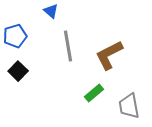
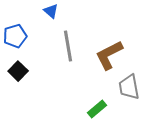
green rectangle: moved 3 px right, 16 px down
gray trapezoid: moved 19 px up
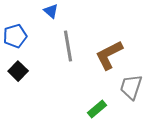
gray trapezoid: moved 2 px right; rotated 28 degrees clockwise
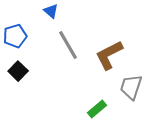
gray line: moved 1 px up; rotated 20 degrees counterclockwise
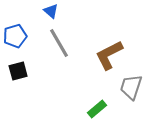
gray line: moved 9 px left, 2 px up
black square: rotated 30 degrees clockwise
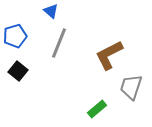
gray line: rotated 52 degrees clockwise
black square: rotated 36 degrees counterclockwise
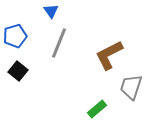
blue triangle: rotated 14 degrees clockwise
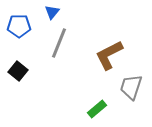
blue triangle: moved 1 px right, 1 px down; rotated 14 degrees clockwise
blue pentagon: moved 4 px right, 10 px up; rotated 15 degrees clockwise
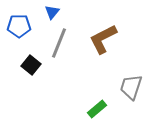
brown L-shape: moved 6 px left, 16 px up
black square: moved 13 px right, 6 px up
